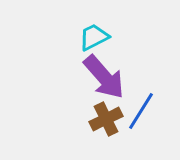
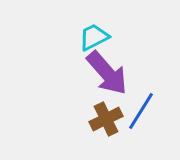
purple arrow: moved 3 px right, 4 px up
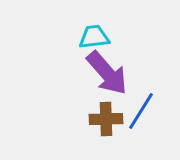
cyan trapezoid: rotated 20 degrees clockwise
brown cross: rotated 24 degrees clockwise
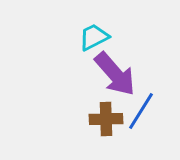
cyan trapezoid: rotated 20 degrees counterclockwise
purple arrow: moved 8 px right, 1 px down
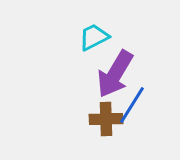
purple arrow: rotated 72 degrees clockwise
blue line: moved 9 px left, 6 px up
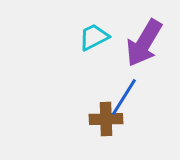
purple arrow: moved 29 px right, 31 px up
blue line: moved 8 px left, 8 px up
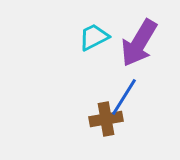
purple arrow: moved 5 px left
brown cross: rotated 8 degrees counterclockwise
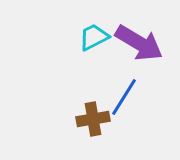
purple arrow: rotated 90 degrees counterclockwise
brown cross: moved 13 px left
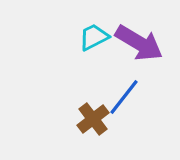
blue line: rotated 6 degrees clockwise
brown cross: rotated 28 degrees counterclockwise
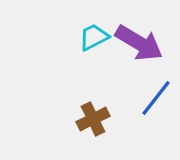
blue line: moved 32 px right, 1 px down
brown cross: rotated 12 degrees clockwise
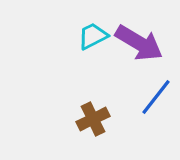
cyan trapezoid: moved 1 px left, 1 px up
blue line: moved 1 px up
